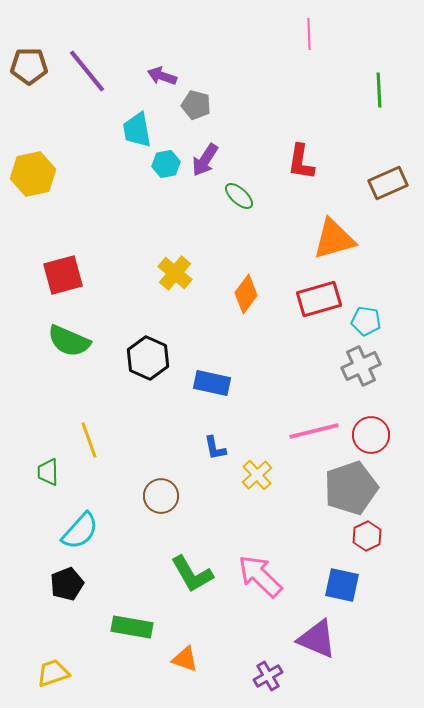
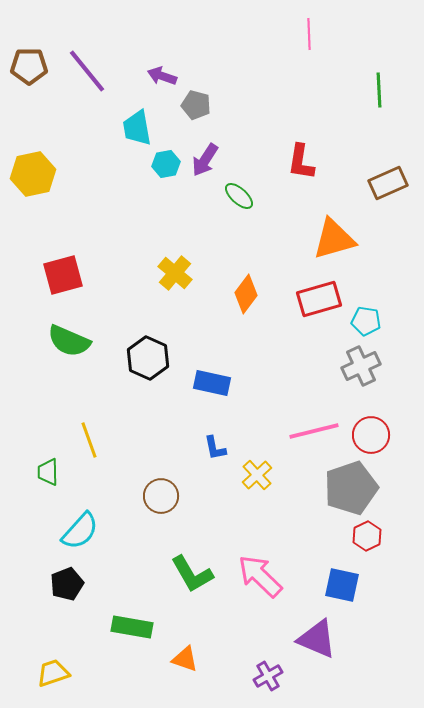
cyan trapezoid at (137, 130): moved 2 px up
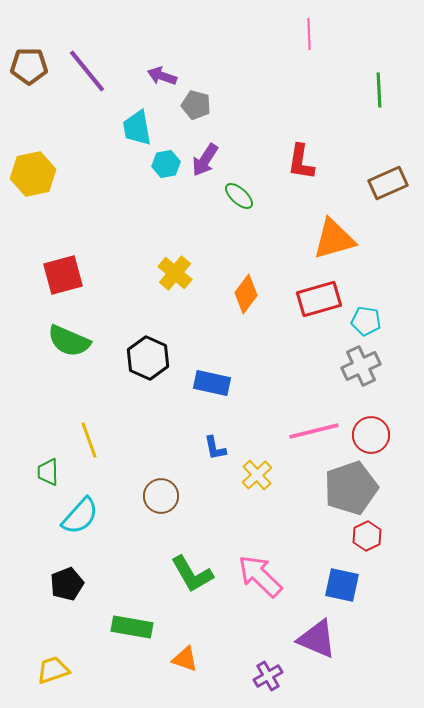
cyan semicircle at (80, 531): moved 15 px up
yellow trapezoid at (53, 673): moved 3 px up
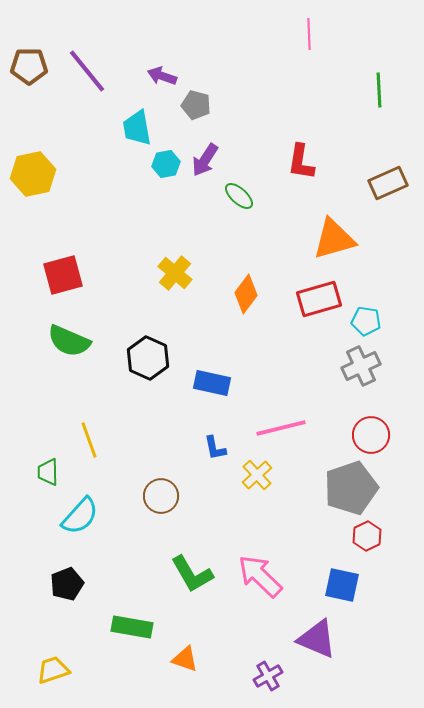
pink line at (314, 431): moved 33 px left, 3 px up
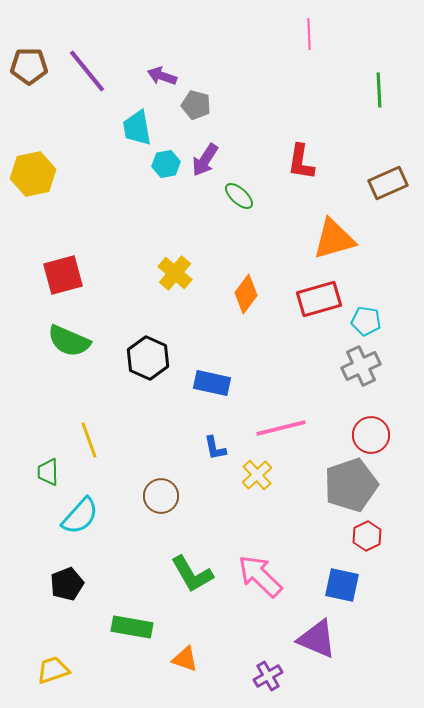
gray pentagon at (351, 488): moved 3 px up
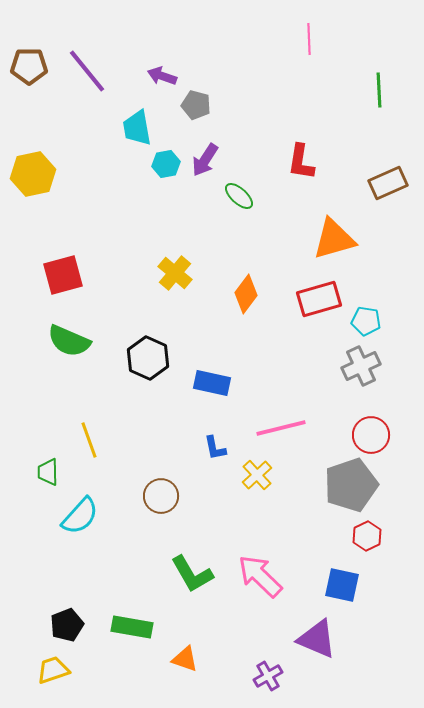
pink line at (309, 34): moved 5 px down
black pentagon at (67, 584): moved 41 px down
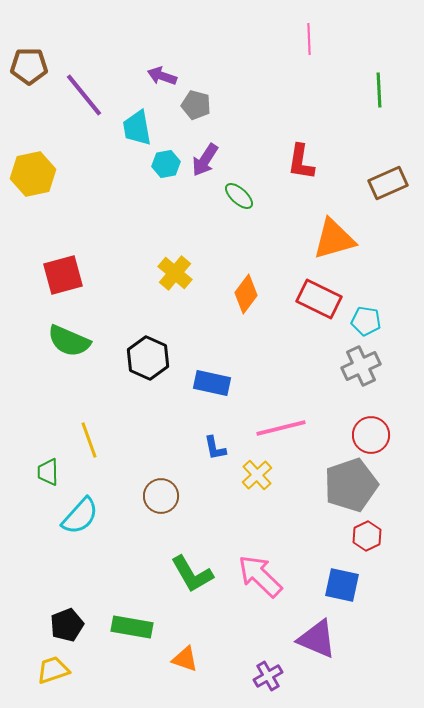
purple line at (87, 71): moved 3 px left, 24 px down
red rectangle at (319, 299): rotated 42 degrees clockwise
